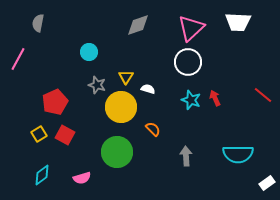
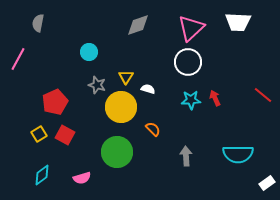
cyan star: rotated 24 degrees counterclockwise
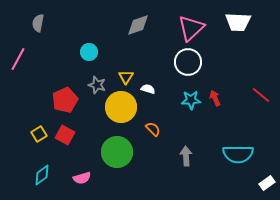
red line: moved 2 px left
red pentagon: moved 10 px right, 2 px up
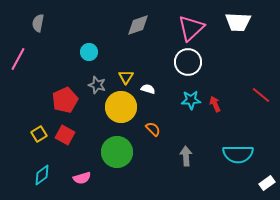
red arrow: moved 6 px down
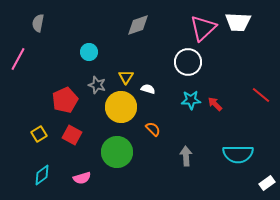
pink triangle: moved 12 px right
red arrow: rotated 21 degrees counterclockwise
red square: moved 7 px right
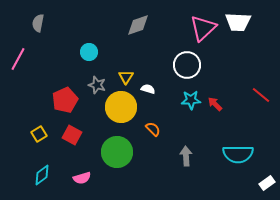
white circle: moved 1 px left, 3 px down
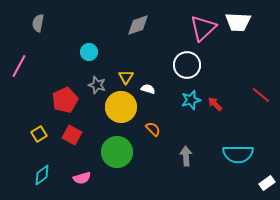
pink line: moved 1 px right, 7 px down
cyan star: rotated 12 degrees counterclockwise
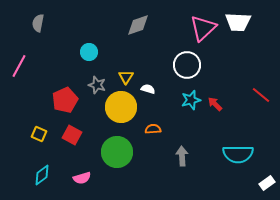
orange semicircle: rotated 49 degrees counterclockwise
yellow square: rotated 35 degrees counterclockwise
gray arrow: moved 4 px left
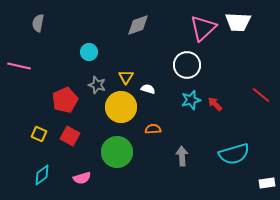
pink line: rotated 75 degrees clockwise
red square: moved 2 px left, 1 px down
cyan semicircle: moved 4 px left; rotated 16 degrees counterclockwise
white rectangle: rotated 28 degrees clockwise
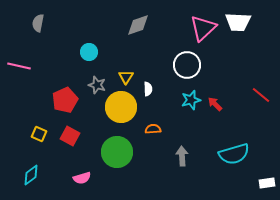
white semicircle: rotated 72 degrees clockwise
cyan diamond: moved 11 px left
